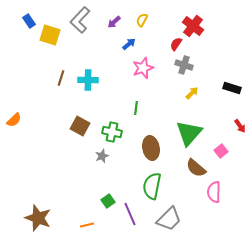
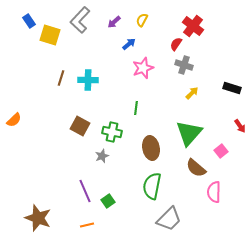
purple line: moved 45 px left, 23 px up
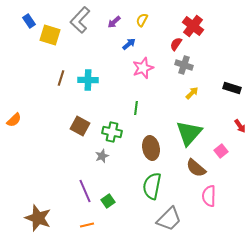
pink semicircle: moved 5 px left, 4 px down
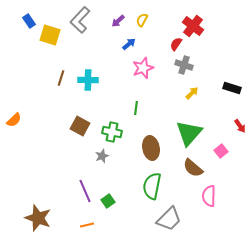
purple arrow: moved 4 px right, 1 px up
brown semicircle: moved 3 px left
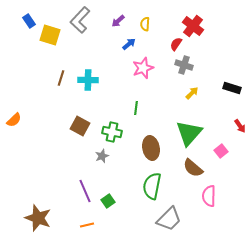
yellow semicircle: moved 3 px right, 4 px down; rotated 24 degrees counterclockwise
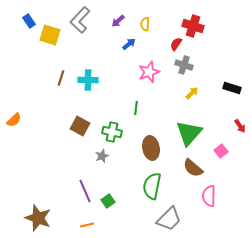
red cross: rotated 20 degrees counterclockwise
pink star: moved 6 px right, 4 px down
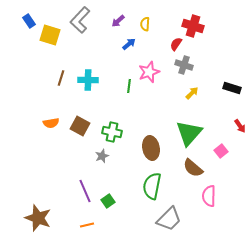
green line: moved 7 px left, 22 px up
orange semicircle: moved 37 px right, 3 px down; rotated 35 degrees clockwise
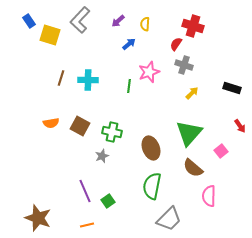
brown ellipse: rotated 10 degrees counterclockwise
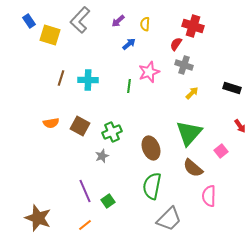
green cross: rotated 36 degrees counterclockwise
orange line: moved 2 px left; rotated 24 degrees counterclockwise
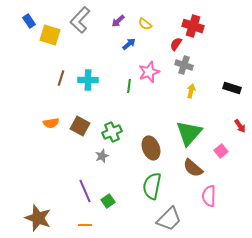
yellow semicircle: rotated 56 degrees counterclockwise
yellow arrow: moved 1 px left, 2 px up; rotated 32 degrees counterclockwise
orange line: rotated 40 degrees clockwise
